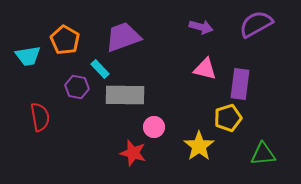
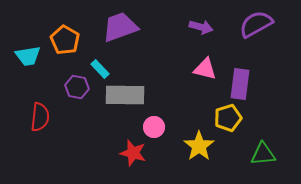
purple trapezoid: moved 3 px left, 10 px up
red semicircle: rotated 16 degrees clockwise
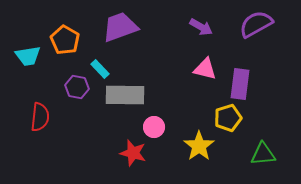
purple arrow: rotated 15 degrees clockwise
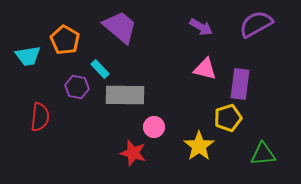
purple trapezoid: rotated 60 degrees clockwise
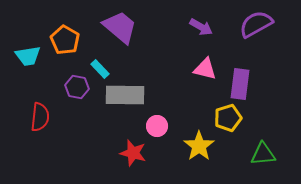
pink circle: moved 3 px right, 1 px up
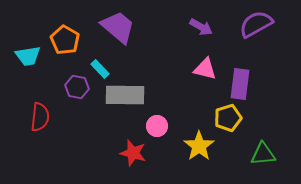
purple trapezoid: moved 2 px left
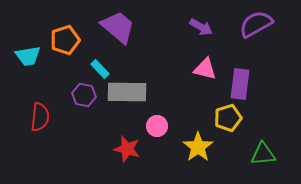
orange pentagon: rotated 24 degrees clockwise
purple hexagon: moved 7 px right, 8 px down
gray rectangle: moved 2 px right, 3 px up
yellow star: moved 1 px left, 1 px down
red star: moved 6 px left, 4 px up
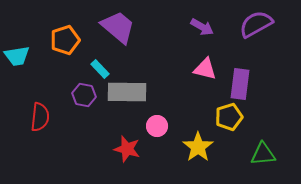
purple arrow: moved 1 px right
cyan trapezoid: moved 11 px left
yellow pentagon: moved 1 px right, 1 px up
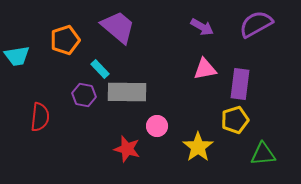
pink triangle: rotated 25 degrees counterclockwise
yellow pentagon: moved 6 px right, 3 px down
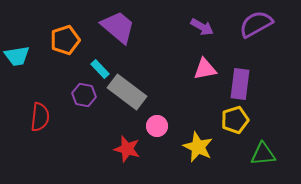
gray rectangle: rotated 36 degrees clockwise
yellow star: rotated 12 degrees counterclockwise
